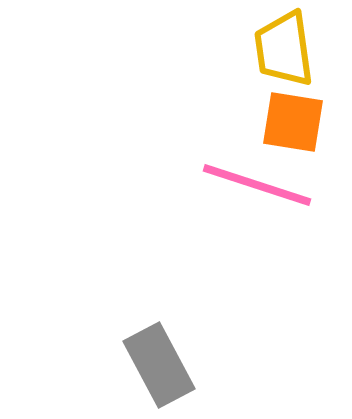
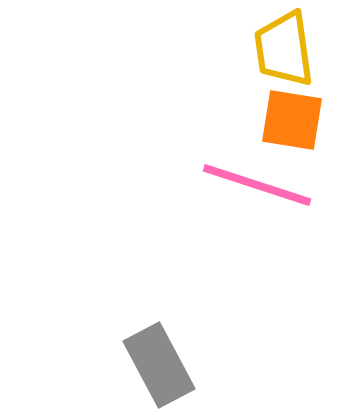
orange square: moved 1 px left, 2 px up
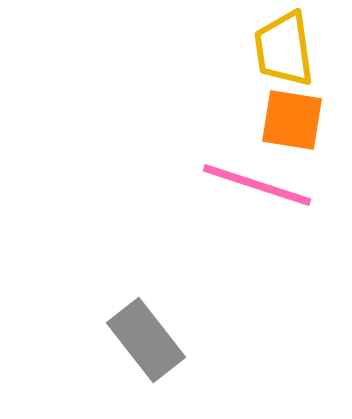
gray rectangle: moved 13 px left, 25 px up; rotated 10 degrees counterclockwise
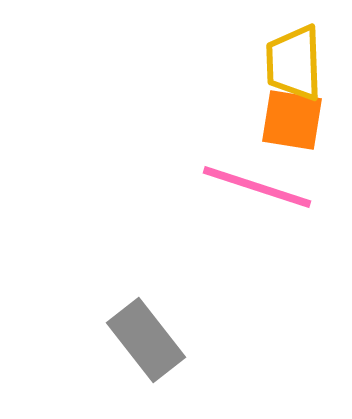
yellow trapezoid: moved 10 px right, 14 px down; rotated 6 degrees clockwise
pink line: moved 2 px down
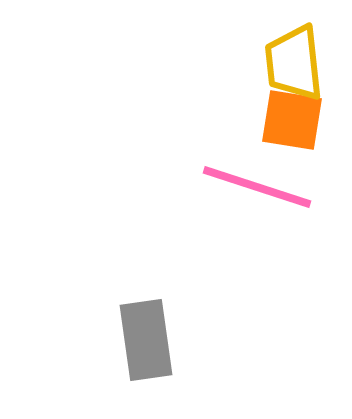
yellow trapezoid: rotated 4 degrees counterclockwise
gray rectangle: rotated 30 degrees clockwise
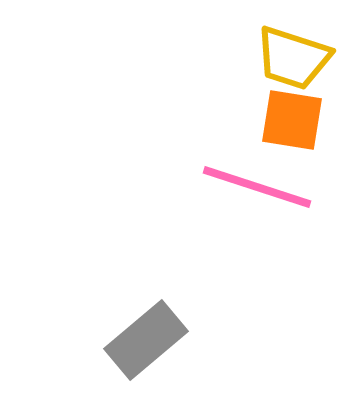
yellow trapezoid: moved 1 px left, 5 px up; rotated 66 degrees counterclockwise
gray rectangle: rotated 58 degrees clockwise
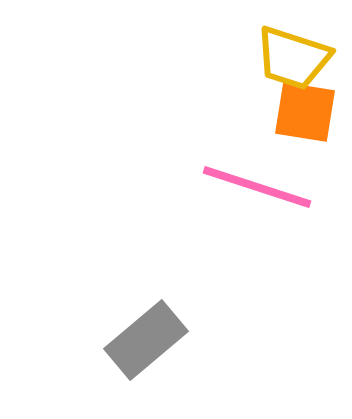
orange square: moved 13 px right, 8 px up
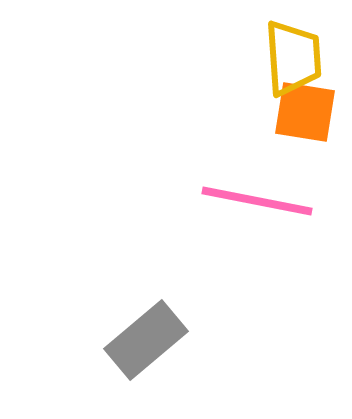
yellow trapezoid: rotated 112 degrees counterclockwise
pink line: moved 14 px down; rotated 7 degrees counterclockwise
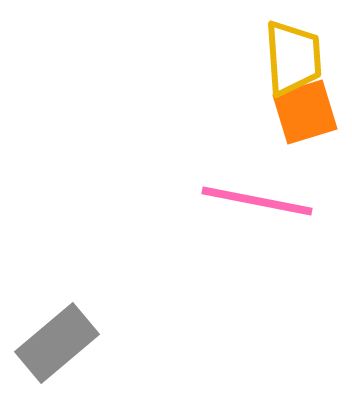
orange square: rotated 26 degrees counterclockwise
gray rectangle: moved 89 px left, 3 px down
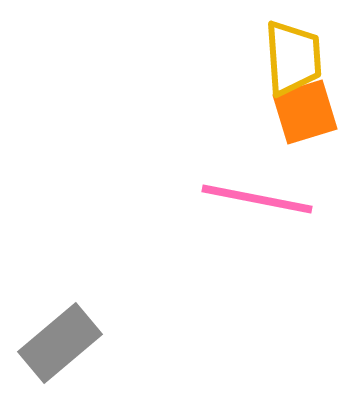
pink line: moved 2 px up
gray rectangle: moved 3 px right
